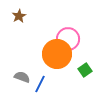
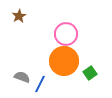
pink circle: moved 2 px left, 5 px up
orange circle: moved 7 px right, 7 px down
green square: moved 5 px right, 3 px down
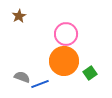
blue line: rotated 42 degrees clockwise
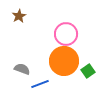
green square: moved 2 px left, 2 px up
gray semicircle: moved 8 px up
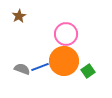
blue line: moved 17 px up
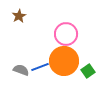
gray semicircle: moved 1 px left, 1 px down
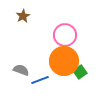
brown star: moved 4 px right
pink circle: moved 1 px left, 1 px down
blue line: moved 13 px down
green square: moved 8 px left, 1 px down
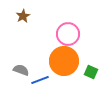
pink circle: moved 3 px right, 1 px up
green square: moved 11 px right; rotated 32 degrees counterclockwise
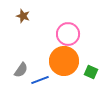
brown star: rotated 24 degrees counterclockwise
gray semicircle: rotated 105 degrees clockwise
